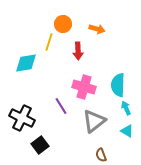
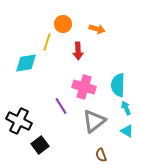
yellow line: moved 2 px left
black cross: moved 3 px left, 3 px down
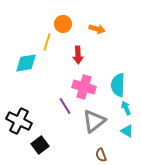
red arrow: moved 4 px down
purple line: moved 4 px right
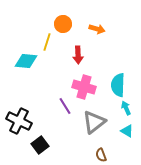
cyan diamond: moved 2 px up; rotated 15 degrees clockwise
gray triangle: moved 1 px down
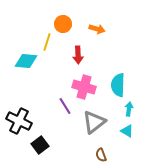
cyan arrow: moved 3 px right, 1 px down; rotated 32 degrees clockwise
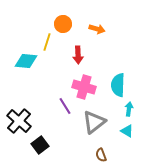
black cross: rotated 15 degrees clockwise
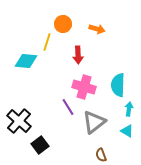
purple line: moved 3 px right, 1 px down
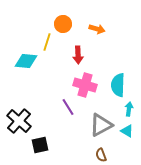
pink cross: moved 1 px right, 2 px up
gray triangle: moved 7 px right, 3 px down; rotated 10 degrees clockwise
black square: rotated 24 degrees clockwise
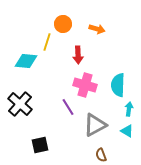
black cross: moved 1 px right, 17 px up
gray triangle: moved 6 px left
